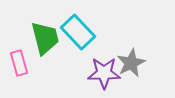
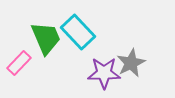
green trapezoid: moved 1 px right; rotated 9 degrees counterclockwise
pink rectangle: rotated 60 degrees clockwise
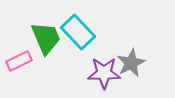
pink rectangle: moved 2 px up; rotated 20 degrees clockwise
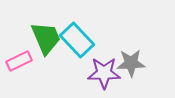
cyan rectangle: moved 1 px left, 8 px down
gray star: rotated 24 degrees clockwise
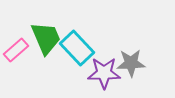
cyan rectangle: moved 8 px down
pink rectangle: moved 3 px left, 11 px up; rotated 15 degrees counterclockwise
